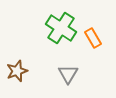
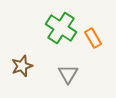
brown star: moved 5 px right, 5 px up
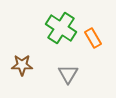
brown star: moved 1 px up; rotated 20 degrees clockwise
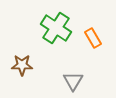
green cross: moved 5 px left
gray triangle: moved 5 px right, 7 px down
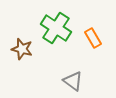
brown star: moved 16 px up; rotated 15 degrees clockwise
gray triangle: rotated 25 degrees counterclockwise
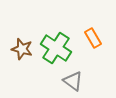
green cross: moved 20 px down
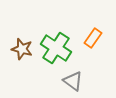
orange rectangle: rotated 66 degrees clockwise
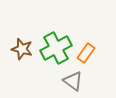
orange rectangle: moved 7 px left, 15 px down
green cross: rotated 28 degrees clockwise
